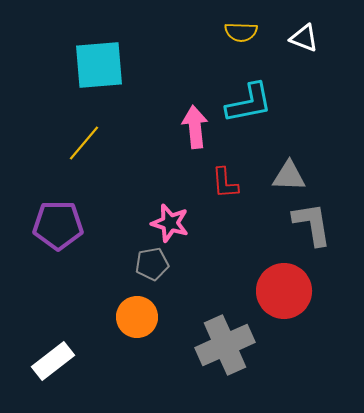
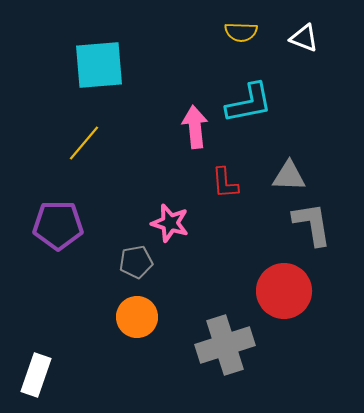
gray pentagon: moved 16 px left, 2 px up
gray cross: rotated 6 degrees clockwise
white rectangle: moved 17 px left, 14 px down; rotated 33 degrees counterclockwise
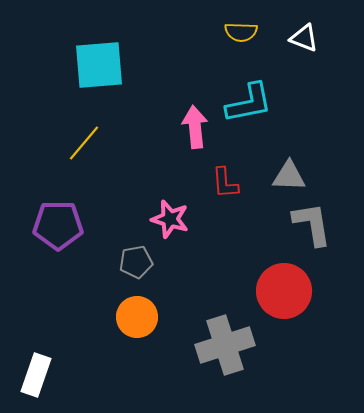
pink star: moved 4 px up
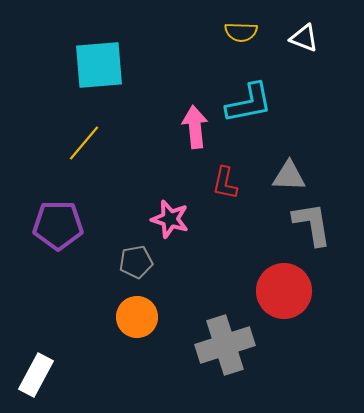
red L-shape: rotated 16 degrees clockwise
white rectangle: rotated 9 degrees clockwise
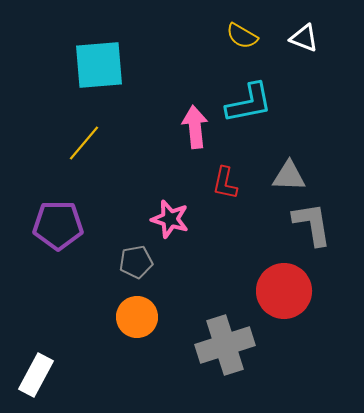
yellow semicircle: moved 1 px right, 4 px down; rotated 28 degrees clockwise
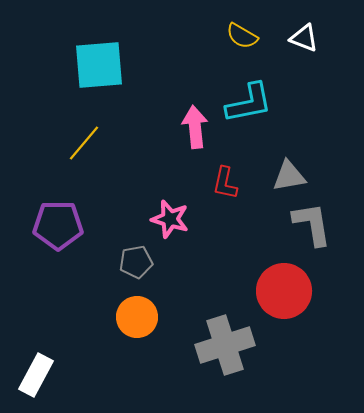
gray triangle: rotated 12 degrees counterclockwise
